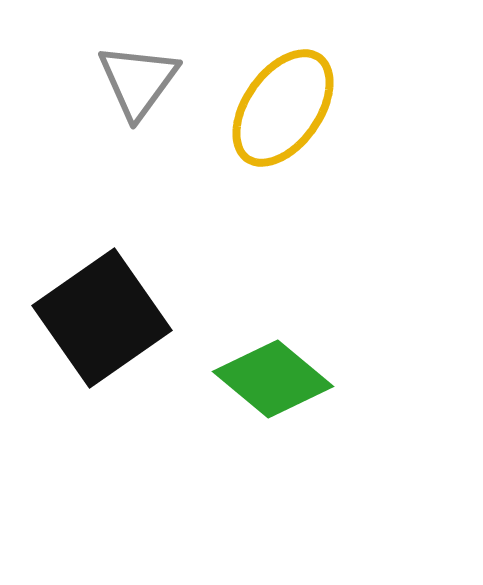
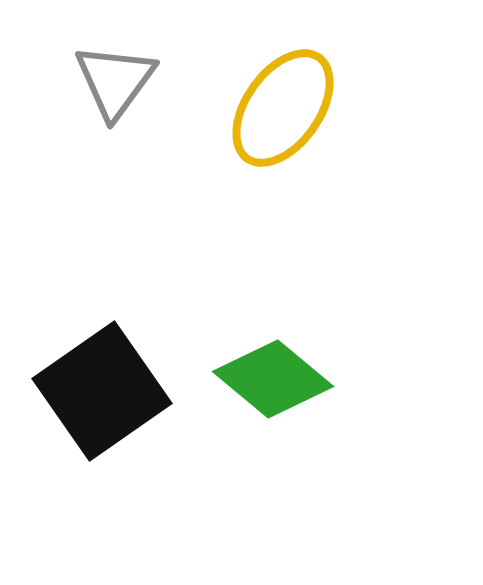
gray triangle: moved 23 px left
black square: moved 73 px down
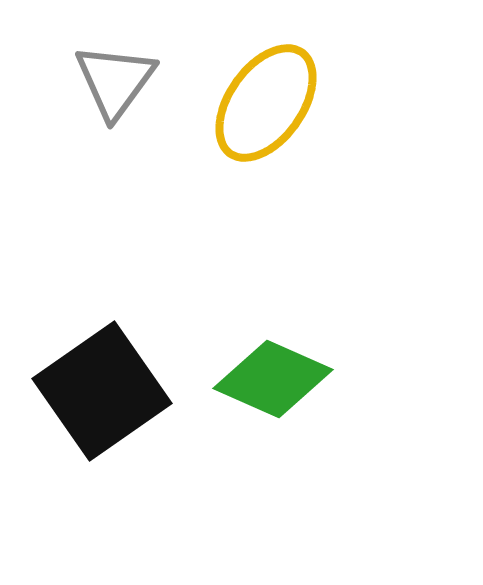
yellow ellipse: moved 17 px left, 5 px up
green diamond: rotated 16 degrees counterclockwise
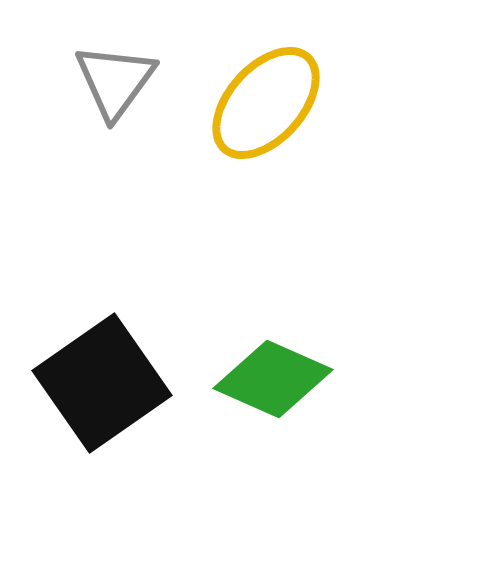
yellow ellipse: rotated 7 degrees clockwise
black square: moved 8 px up
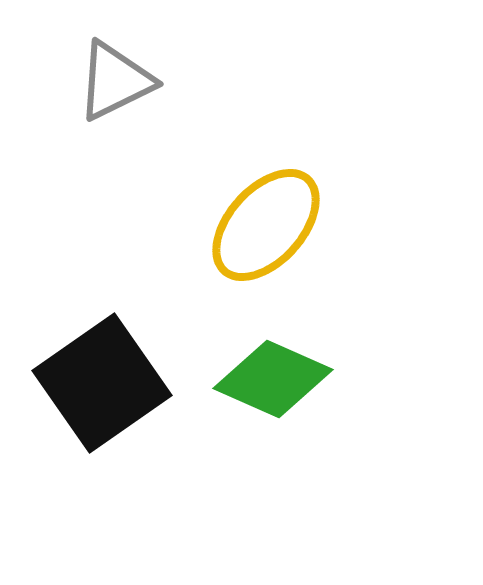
gray triangle: rotated 28 degrees clockwise
yellow ellipse: moved 122 px down
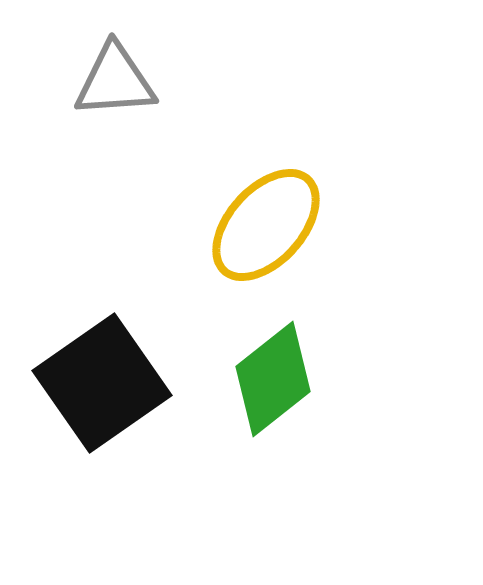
gray triangle: rotated 22 degrees clockwise
green diamond: rotated 62 degrees counterclockwise
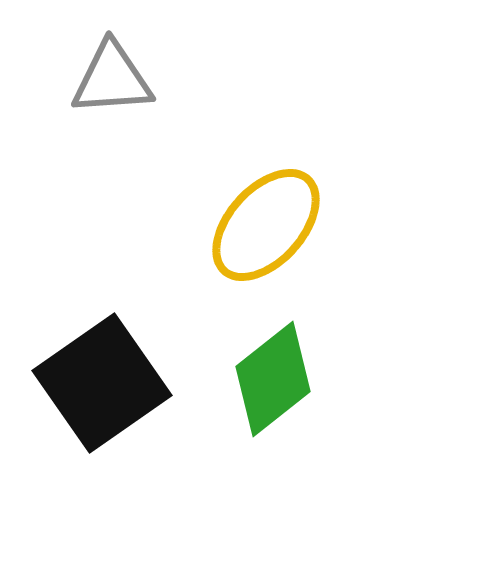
gray triangle: moved 3 px left, 2 px up
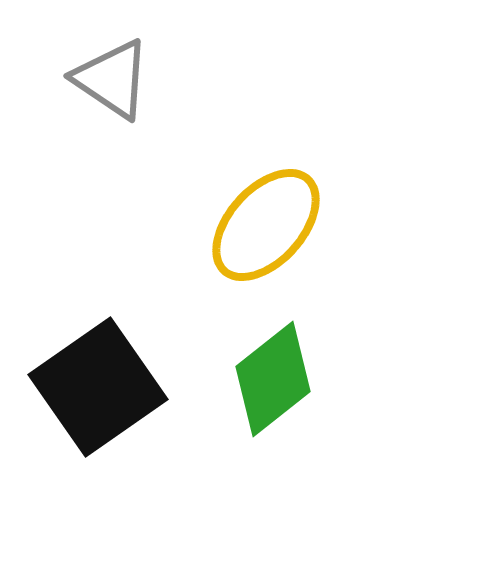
gray triangle: rotated 38 degrees clockwise
black square: moved 4 px left, 4 px down
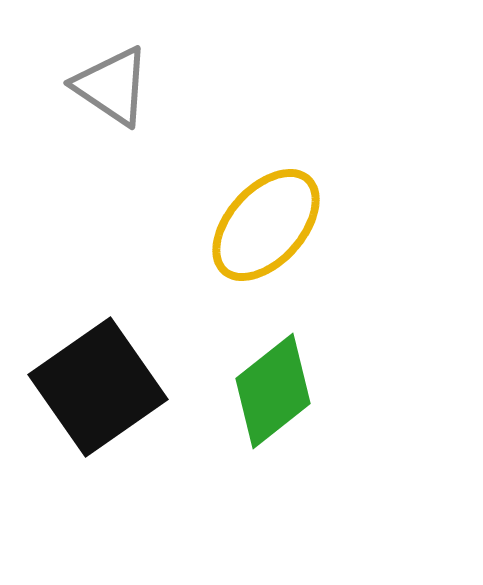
gray triangle: moved 7 px down
green diamond: moved 12 px down
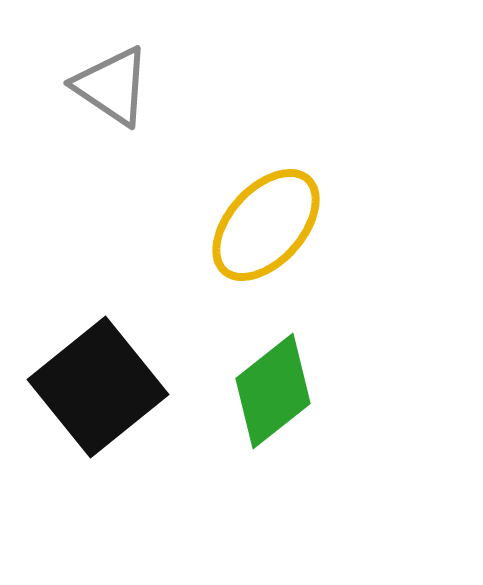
black square: rotated 4 degrees counterclockwise
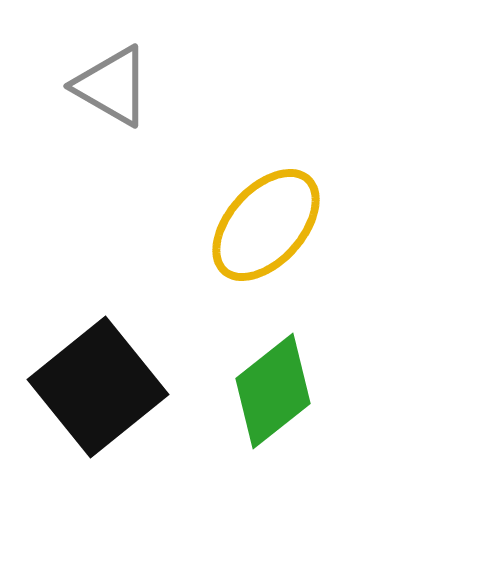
gray triangle: rotated 4 degrees counterclockwise
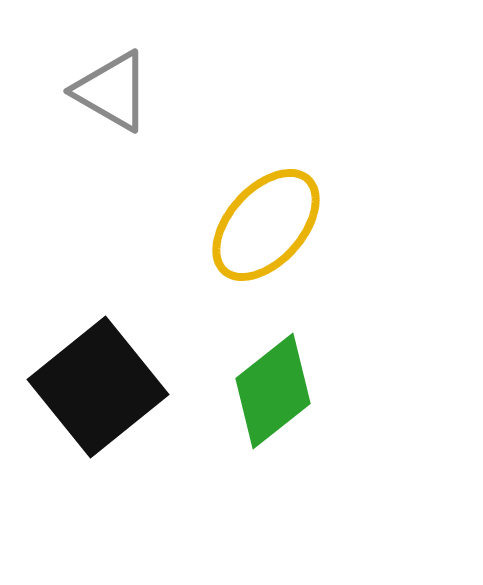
gray triangle: moved 5 px down
